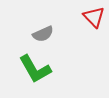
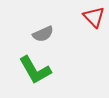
green L-shape: moved 1 px down
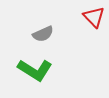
green L-shape: rotated 28 degrees counterclockwise
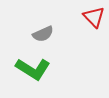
green L-shape: moved 2 px left, 1 px up
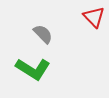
gray semicircle: rotated 110 degrees counterclockwise
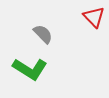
green L-shape: moved 3 px left
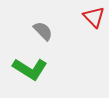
gray semicircle: moved 3 px up
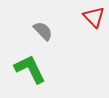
green L-shape: rotated 148 degrees counterclockwise
